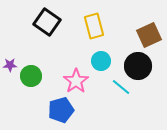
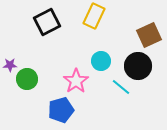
black square: rotated 28 degrees clockwise
yellow rectangle: moved 10 px up; rotated 40 degrees clockwise
green circle: moved 4 px left, 3 px down
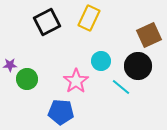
yellow rectangle: moved 5 px left, 2 px down
blue pentagon: moved 2 px down; rotated 20 degrees clockwise
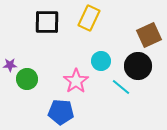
black square: rotated 28 degrees clockwise
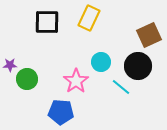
cyan circle: moved 1 px down
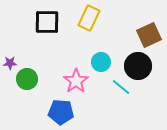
purple star: moved 2 px up
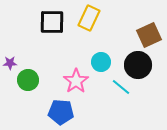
black square: moved 5 px right
black circle: moved 1 px up
green circle: moved 1 px right, 1 px down
